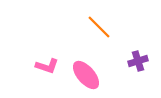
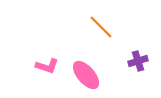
orange line: moved 2 px right
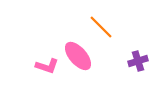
pink ellipse: moved 8 px left, 19 px up
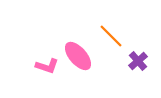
orange line: moved 10 px right, 9 px down
purple cross: rotated 24 degrees counterclockwise
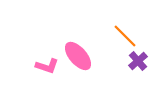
orange line: moved 14 px right
